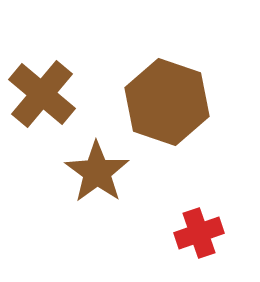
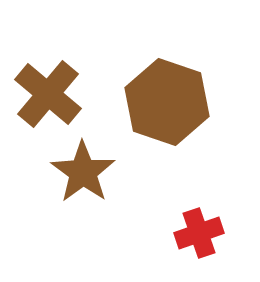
brown cross: moved 6 px right
brown star: moved 14 px left
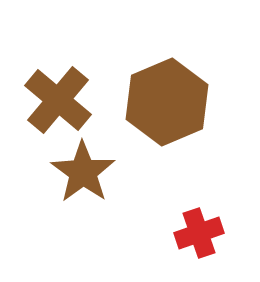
brown cross: moved 10 px right, 6 px down
brown hexagon: rotated 18 degrees clockwise
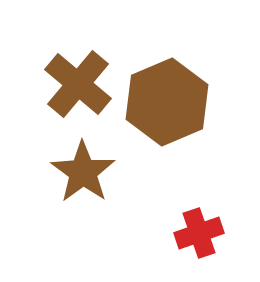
brown cross: moved 20 px right, 16 px up
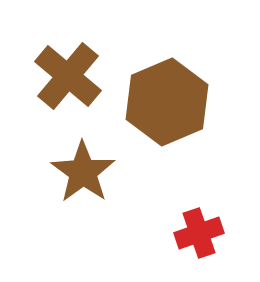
brown cross: moved 10 px left, 8 px up
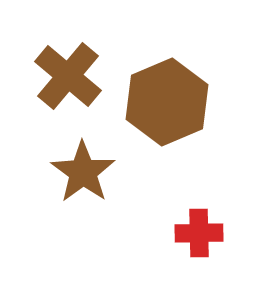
red cross: rotated 18 degrees clockwise
